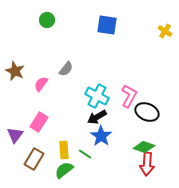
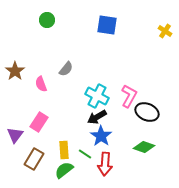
brown star: rotated 12 degrees clockwise
pink semicircle: rotated 56 degrees counterclockwise
red arrow: moved 42 px left
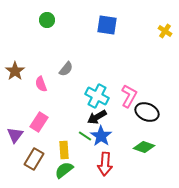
green line: moved 18 px up
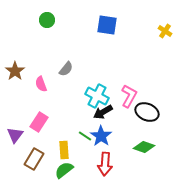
black arrow: moved 6 px right, 5 px up
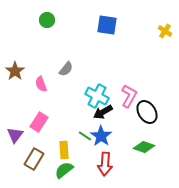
black ellipse: rotated 35 degrees clockwise
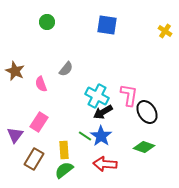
green circle: moved 2 px down
brown star: rotated 12 degrees counterclockwise
pink L-shape: moved 1 px up; rotated 20 degrees counterclockwise
red arrow: rotated 90 degrees clockwise
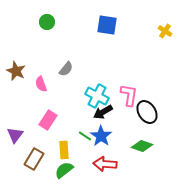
brown star: moved 1 px right
pink rectangle: moved 9 px right, 2 px up
green diamond: moved 2 px left, 1 px up
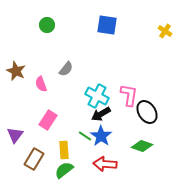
green circle: moved 3 px down
black arrow: moved 2 px left, 2 px down
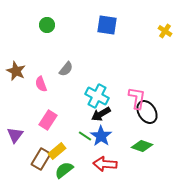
pink L-shape: moved 8 px right, 3 px down
yellow rectangle: moved 7 px left, 1 px down; rotated 54 degrees clockwise
brown rectangle: moved 7 px right
